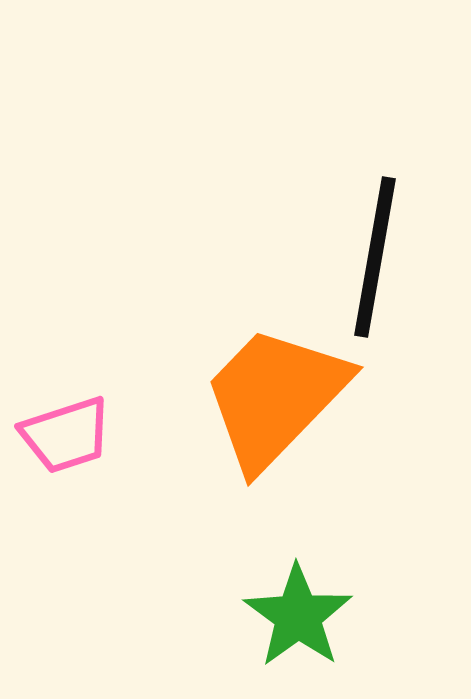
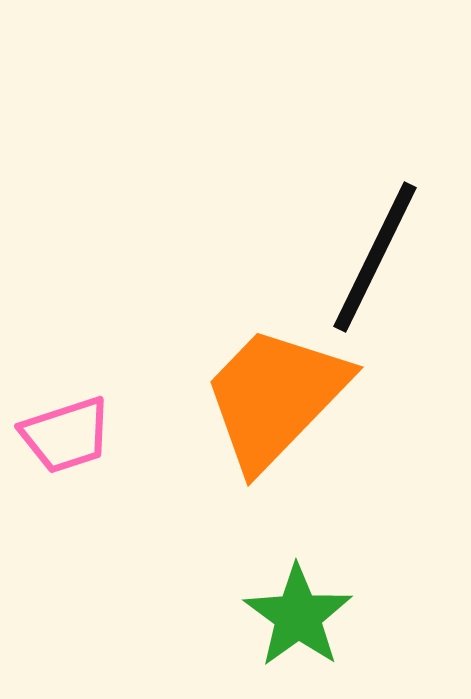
black line: rotated 16 degrees clockwise
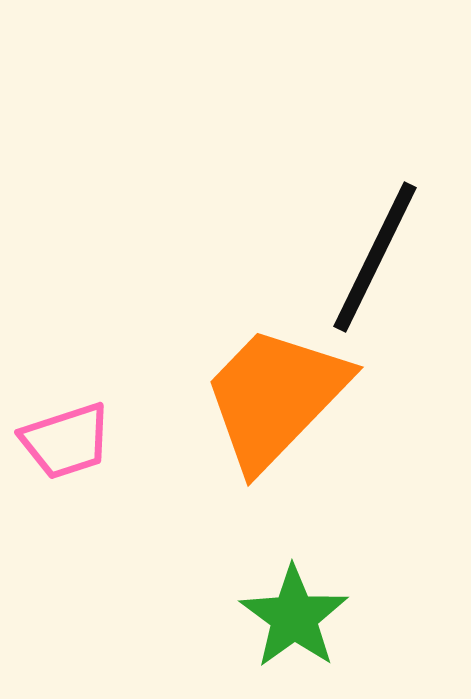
pink trapezoid: moved 6 px down
green star: moved 4 px left, 1 px down
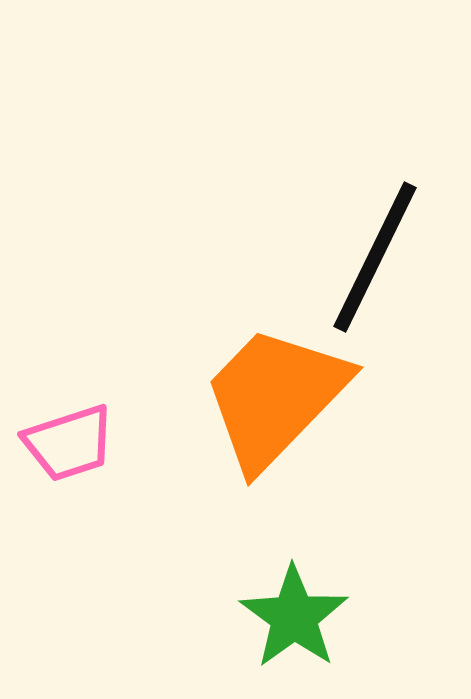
pink trapezoid: moved 3 px right, 2 px down
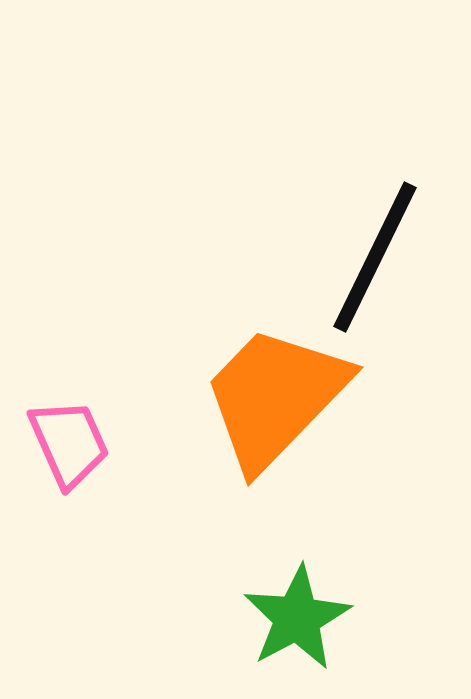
pink trapezoid: rotated 96 degrees counterclockwise
green star: moved 3 px right, 1 px down; rotated 8 degrees clockwise
